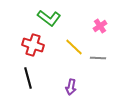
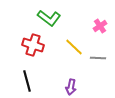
black line: moved 1 px left, 3 px down
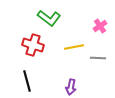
yellow line: rotated 54 degrees counterclockwise
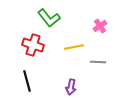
green L-shape: rotated 15 degrees clockwise
gray line: moved 4 px down
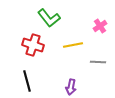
yellow line: moved 1 px left, 2 px up
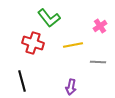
red cross: moved 2 px up
black line: moved 5 px left
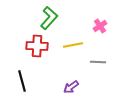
green L-shape: rotated 100 degrees counterclockwise
red cross: moved 4 px right, 3 px down; rotated 15 degrees counterclockwise
purple arrow: rotated 42 degrees clockwise
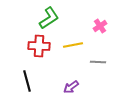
green L-shape: rotated 15 degrees clockwise
red cross: moved 2 px right
black line: moved 5 px right
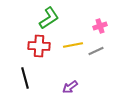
pink cross: rotated 16 degrees clockwise
gray line: moved 2 px left, 11 px up; rotated 28 degrees counterclockwise
black line: moved 2 px left, 3 px up
purple arrow: moved 1 px left
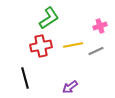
red cross: moved 2 px right; rotated 15 degrees counterclockwise
